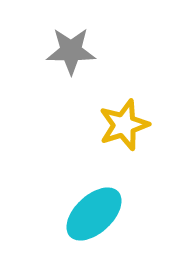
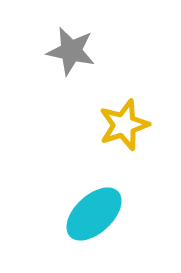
gray star: rotated 12 degrees clockwise
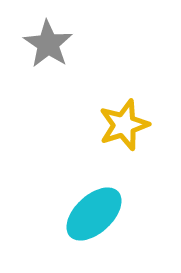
gray star: moved 23 px left, 7 px up; rotated 21 degrees clockwise
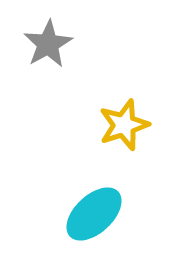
gray star: rotated 9 degrees clockwise
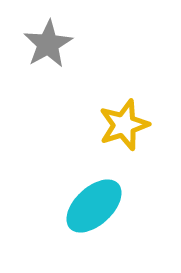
cyan ellipse: moved 8 px up
